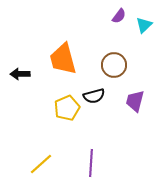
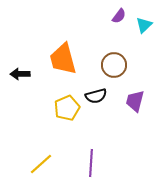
black semicircle: moved 2 px right
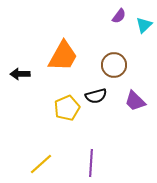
orange trapezoid: moved 3 px up; rotated 136 degrees counterclockwise
purple trapezoid: rotated 60 degrees counterclockwise
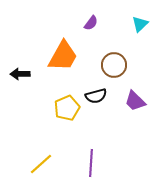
purple semicircle: moved 28 px left, 7 px down
cyan triangle: moved 4 px left, 1 px up
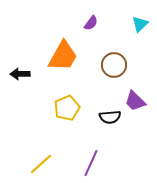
black semicircle: moved 14 px right, 21 px down; rotated 10 degrees clockwise
purple line: rotated 20 degrees clockwise
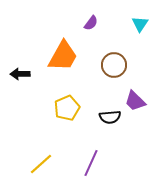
cyan triangle: rotated 12 degrees counterclockwise
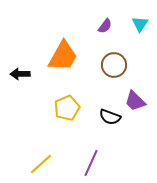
purple semicircle: moved 14 px right, 3 px down
black semicircle: rotated 25 degrees clockwise
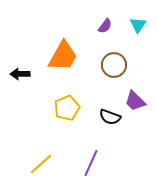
cyan triangle: moved 2 px left, 1 px down
